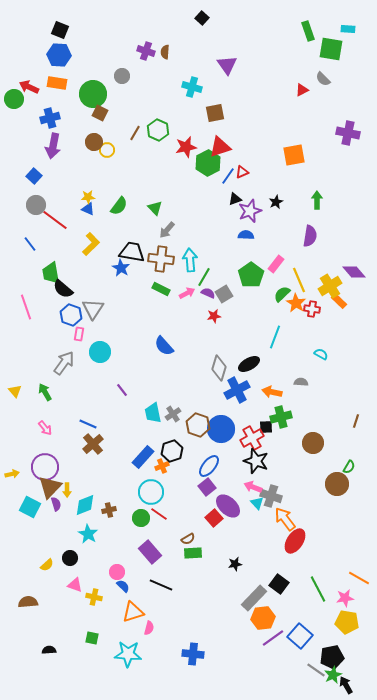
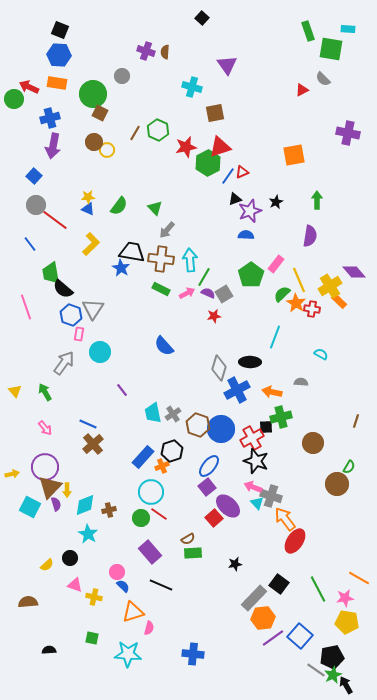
black ellipse at (249, 364): moved 1 px right, 2 px up; rotated 30 degrees clockwise
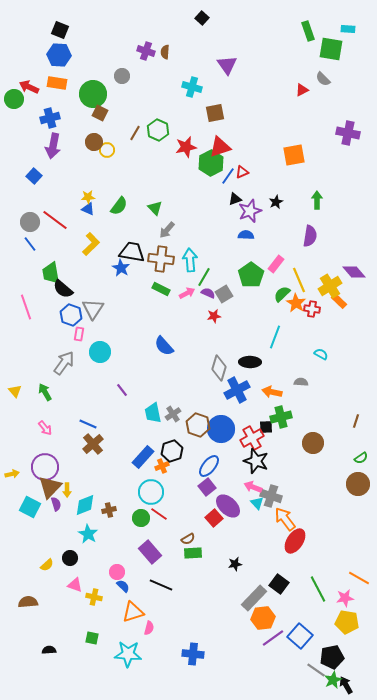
green hexagon at (208, 163): moved 3 px right
gray circle at (36, 205): moved 6 px left, 17 px down
green semicircle at (349, 467): moved 12 px right, 9 px up; rotated 24 degrees clockwise
brown circle at (337, 484): moved 21 px right
green star at (333, 675): moved 5 px down
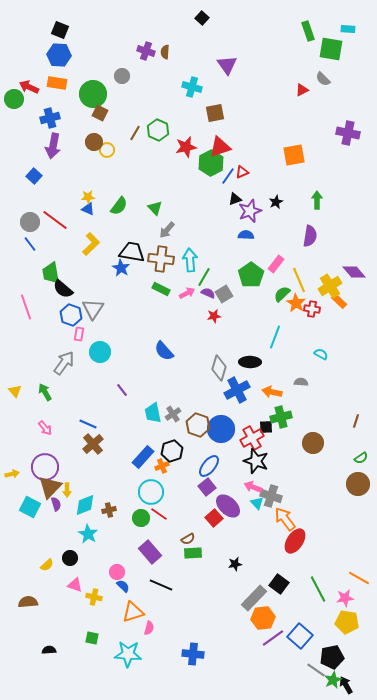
blue semicircle at (164, 346): moved 5 px down
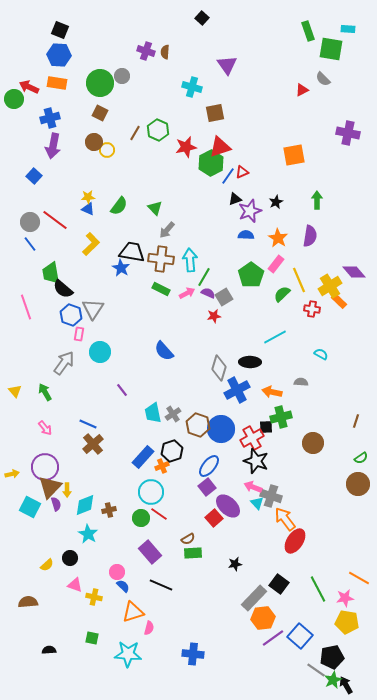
green circle at (93, 94): moved 7 px right, 11 px up
gray square at (224, 294): moved 3 px down
orange star at (296, 303): moved 18 px left, 65 px up
cyan line at (275, 337): rotated 40 degrees clockwise
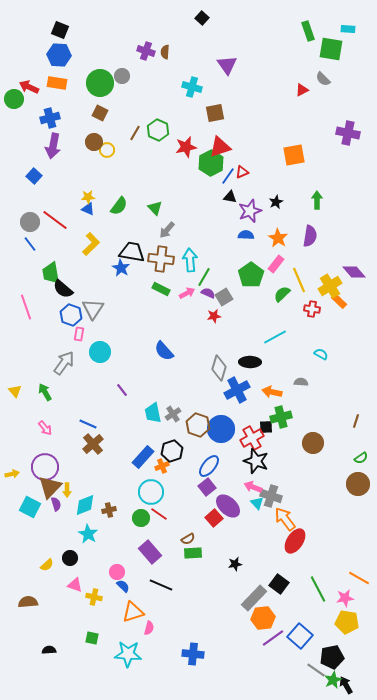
black triangle at (235, 199): moved 5 px left, 2 px up; rotated 32 degrees clockwise
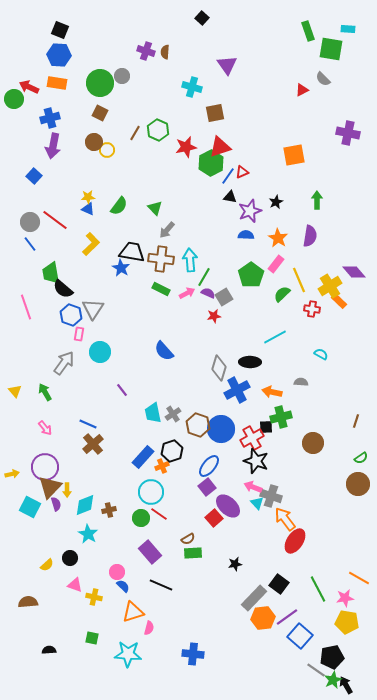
purple line at (273, 638): moved 14 px right, 21 px up
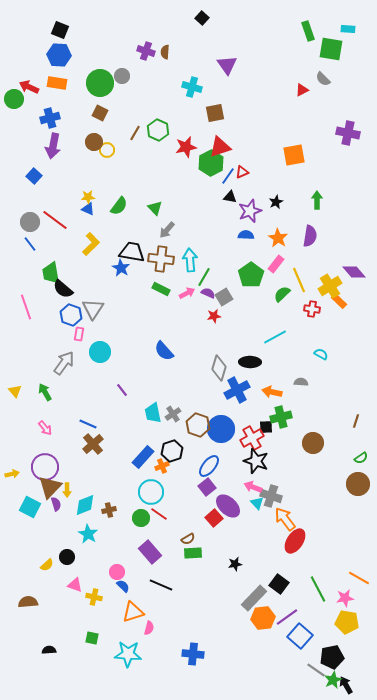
black circle at (70, 558): moved 3 px left, 1 px up
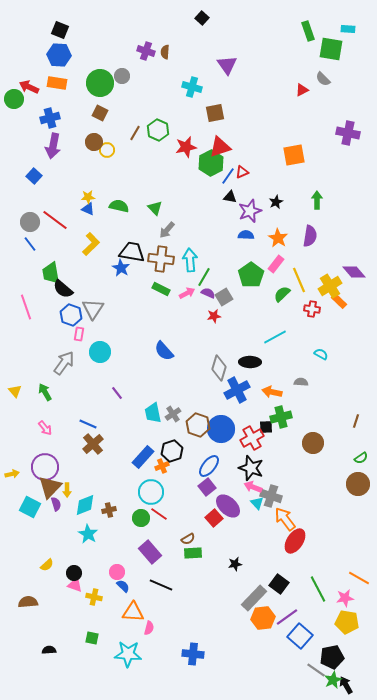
green semicircle at (119, 206): rotated 114 degrees counterclockwise
purple line at (122, 390): moved 5 px left, 3 px down
black star at (256, 461): moved 5 px left, 7 px down
black circle at (67, 557): moved 7 px right, 16 px down
orange triangle at (133, 612): rotated 20 degrees clockwise
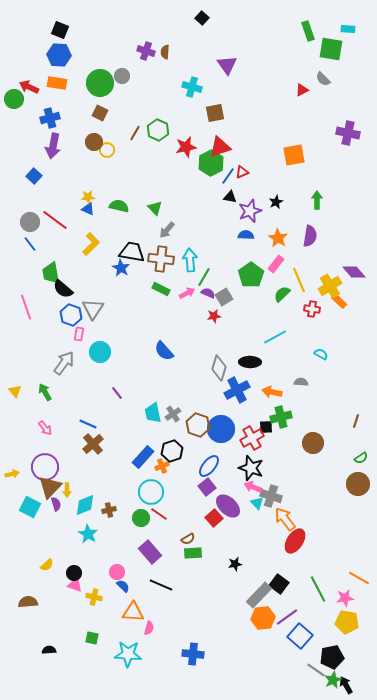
gray rectangle at (254, 598): moved 5 px right, 3 px up
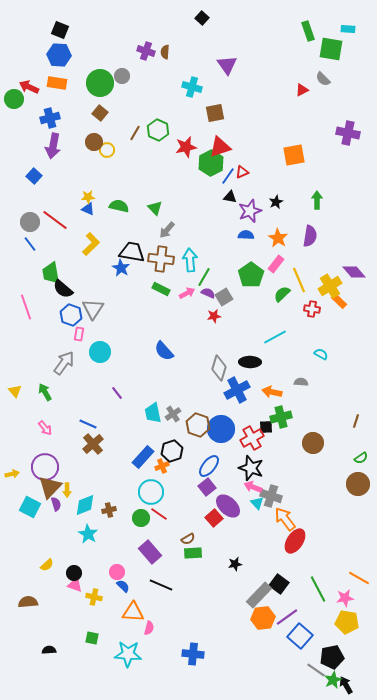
brown square at (100, 113): rotated 14 degrees clockwise
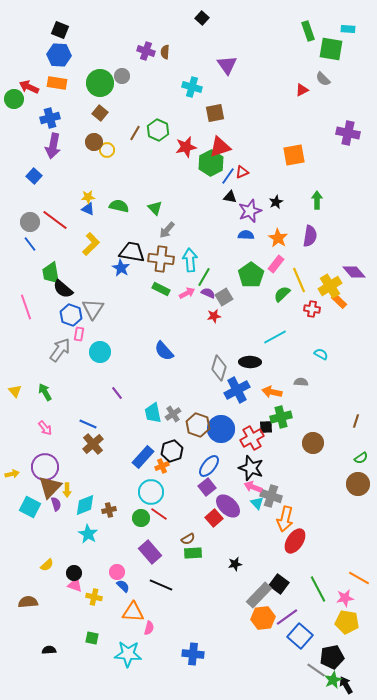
gray arrow at (64, 363): moved 4 px left, 13 px up
orange arrow at (285, 519): rotated 130 degrees counterclockwise
